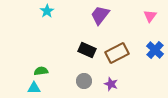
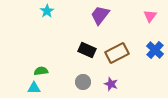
gray circle: moved 1 px left, 1 px down
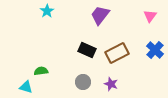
cyan triangle: moved 8 px left, 1 px up; rotated 16 degrees clockwise
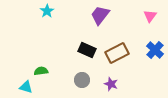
gray circle: moved 1 px left, 2 px up
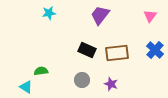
cyan star: moved 2 px right, 2 px down; rotated 24 degrees clockwise
brown rectangle: rotated 20 degrees clockwise
cyan triangle: rotated 16 degrees clockwise
